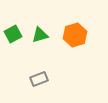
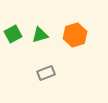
gray rectangle: moved 7 px right, 6 px up
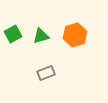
green triangle: moved 1 px right, 1 px down
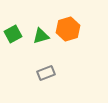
orange hexagon: moved 7 px left, 6 px up
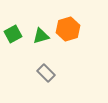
gray rectangle: rotated 66 degrees clockwise
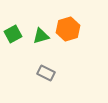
gray rectangle: rotated 18 degrees counterclockwise
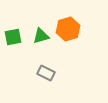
green square: moved 3 px down; rotated 18 degrees clockwise
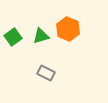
orange hexagon: rotated 20 degrees counterclockwise
green square: rotated 24 degrees counterclockwise
